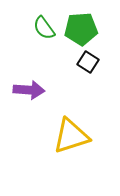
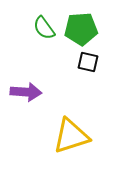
black square: rotated 20 degrees counterclockwise
purple arrow: moved 3 px left, 2 px down
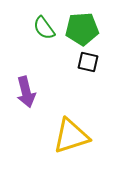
green pentagon: moved 1 px right
purple arrow: rotated 72 degrees clockwise
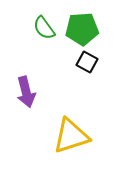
black square: moved 1 px left; rotated 15 degrees clockwise
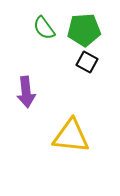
green pentagon: moved 2 px right, 1 px down
purple arrow: rotated 8 degrees clockwise
yellow triangle: rotated 24 degrees clockwise
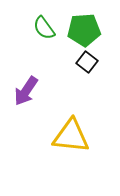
black square: rotated 10 degrees clockwise
purple arrow: moved 1 px up; rotated 40 degrees clockwise
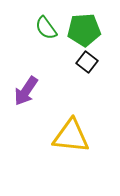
green semicircle: moved 2 px right
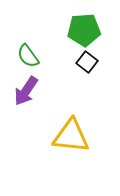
green semicircle: moved 18 px left, 28 px down
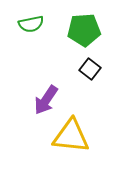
green semicircle: moved 3 px right, 32 px up; rotated 65 degrees counterclockwise
black square: moved 3 px right, 7 px down
purple arrow: moved 20 px right, 9 px down
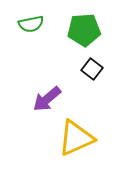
black square: moved 2 px right
purple arrow: moved 1 px right, 1 px up; rotated 16 degrees clockwise
yellow triangle: moved 5 px right, 2 px down; rotated 30 degrees counterclockwise
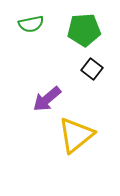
yellow triangle: moved 3 px up; rotated 15 degrees counterclockwise
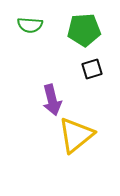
green semicircle: moved 1 px left, 1 px down; rotated 15 degrees clockwise
black square: rotated 35 degrees clockwise
purple arrow: moved 5 px right, 1 px down; rotated 64 degrees counterclockwise
